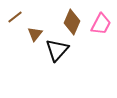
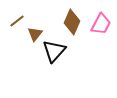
brown line: moved 2 px right, 4 px down
black triangle: moved 3 px left, 1 px down
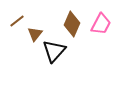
brown diamond: moved 2 px down
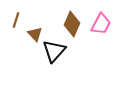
brown line: moved 1 px left, 1 px up; rotated 35 degrees counterclockwise
brown triangle: rotated 21 degrees counterclockwise
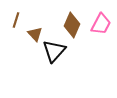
brown diamond: moved 1 px down
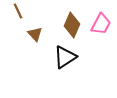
brown line: moved 2 px right, 9 px up; rotated 42 degrees counterclockwise
black triangle: moved 11 px right, 6 px down; rotated 15 degrees clockwise
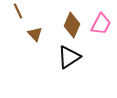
black triangle: moved 4 px right
